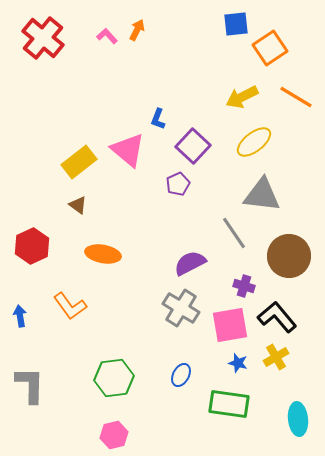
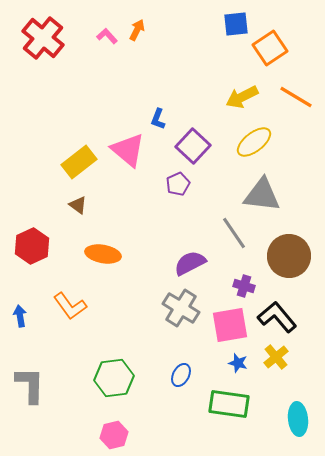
yellow cross: rotated 10 degrees counterclockwise
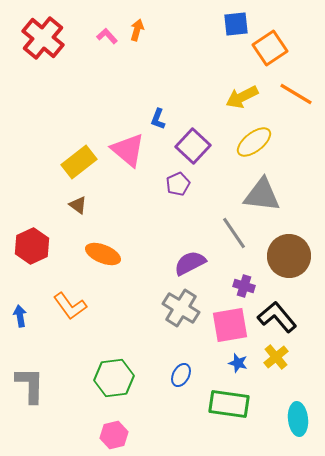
orange arrow: rotated 10 degrees counterclockwise
orange line: moved 3 px up
orange ellipse: rotated 12 degrees clockwise
